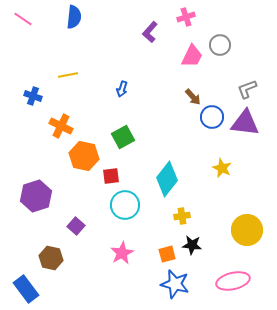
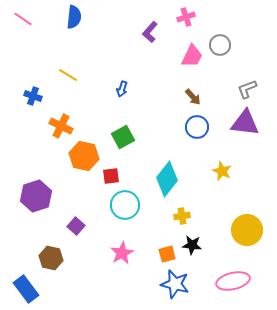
yellow line: rotated 42 degrees clockwise
blue circle: moved 15 px left, 10 px down
yellow star: moved 3 px down
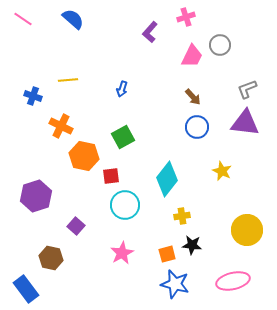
blue semicircle: moved 1 px left, 2 px down; rotated 55 degrees counterclockwise
yellow line: moved 5 px down; rotated 36 degrees counterclockwise
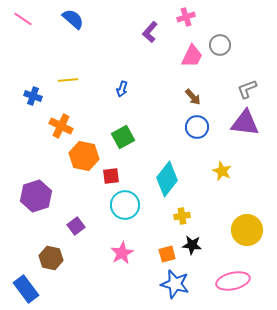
purple square: rotated 12 degrees clockwise
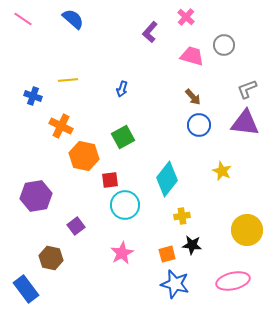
pink cross: rotated 30 degrees counterclockwise
gray circle: moved 4 px right
pink trapezoid: rotated 100 degrees counterclockwise
blue circle: moved 2 px right, 2 px up
red square: moved 1 px left, 4 px down
purple hexagon: rotated 8 degrees clockwise
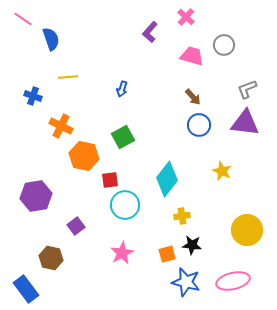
blue semicircle: moved 22 px left, 20 px down; rotated 30 degrees clockwise
yellow line: moved 3 px up
blue star: moved 11 px right, 2 px up
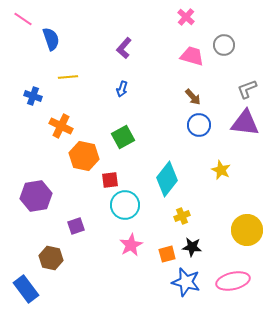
purple L-shape: moved 26 px left, 16 px down
yellow star: moved 1 px left, 1 px up
yellow cross: rotated 14 degrees counterclockwise
purple square: rotated 18 degrees clockwise
black star: moved 2 px down
pink star: moved 9 px right, 8 px up
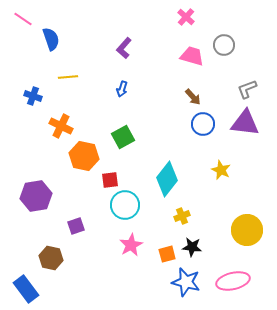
blue circle: moved 4 px right, 1 px up
